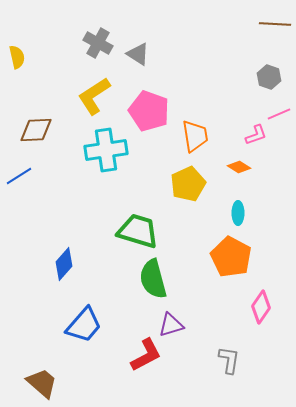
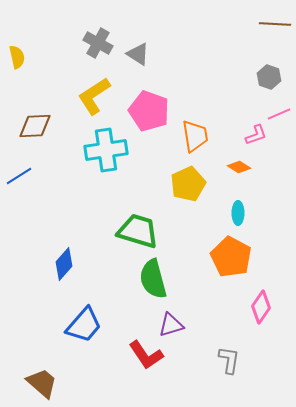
brown diamond: moved 1 px left, 4 px up
red L-shape: rotated 84 degrees clockwise
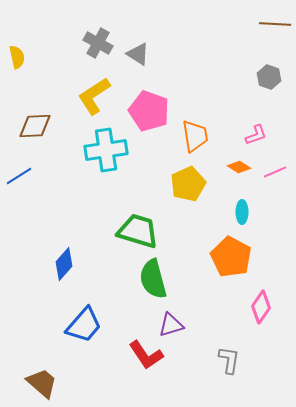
pink line: moved 4 px left, 58 px down
cyan ellipse: moved 4 px right, 1 px up
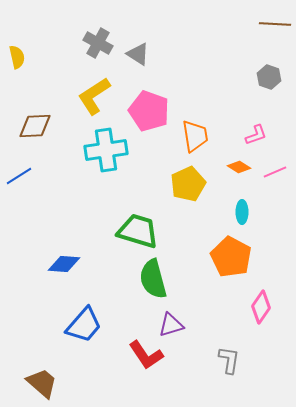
blue diamond: rotated 52 degrees clockwise
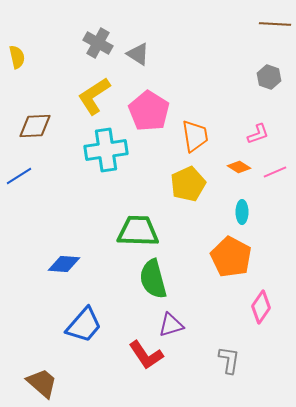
pink pentagon: rotated 12 degrees clockwise
pink L-shape: moved 2 px right, 1 px up
green trapezoid: rotated 15 degrees counterclockwise
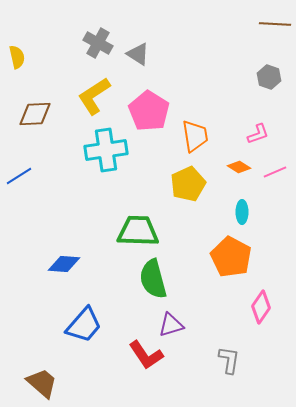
brown diamond: moved 12 px up
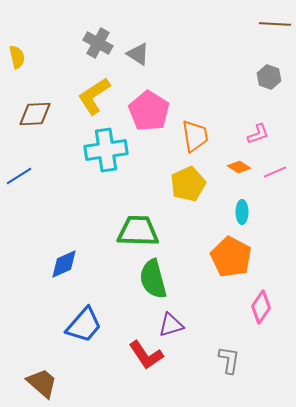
blue diamond: rotated 28 degrees counterclockwise
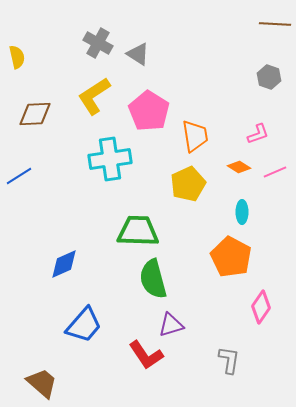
cyan cross: moved 4 px right, 9 px down
